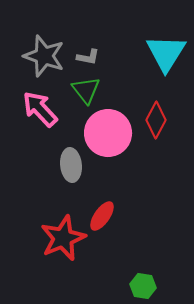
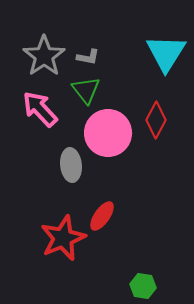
gray star: rotated 18 degrees clockwise
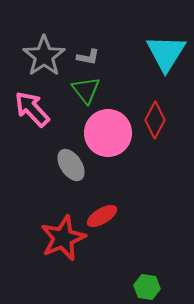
pink arrow: moved 8 px left
red diamond: moved 1 px left
gray ellipse: rotated 28 degrees counterclockwise
red ellipse: rotated 24 degrees clockwise
green hexagon: moved 4 px right, 1 px down
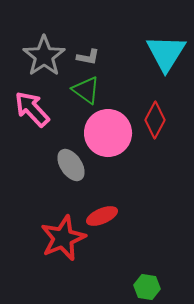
green triangle: rotated 16 degrees counterclockwise
red ellipse: rotated 8 degrees clockwise
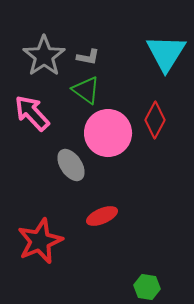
pink arrow: moved 4 px down
red star: moved 23 px left, 3 px down
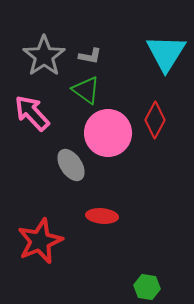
gray L-shape: moved 2 px right, 1 px up
red ellipse: rotated 28 degrees clockwise
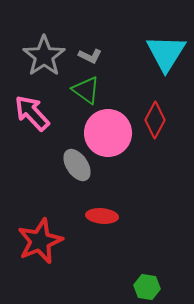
gray L-shape: rotated 15 degrees clockwise
gray ellipse: moved 6 px right
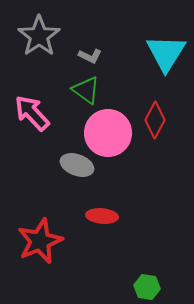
gray star: moved 5 px left, 20 px up
gray ellipse: rotated 36 degrees counterclockwise
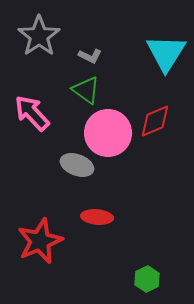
red diamond: moved 1 px down; rotated 39 degrees clockwise
red ellipse: moved 5 px left, 1 px down
green hexagon: moved 8 px up; rotated 25 degrees clockwise
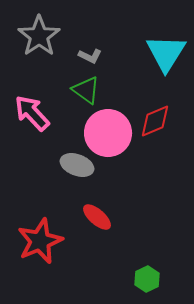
red ellipse: rotated 36 degrees clockwise
